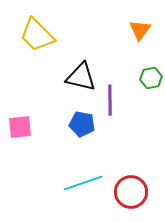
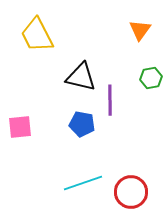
yellow trapezoid: rotated 18 degrees clockwise
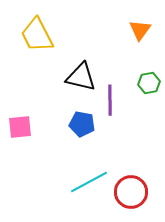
green hexagon: moved 2 px left, 5 px down
cyan line: moved 6 px right, 1 px up; rotated 9 degrees counterclockwise
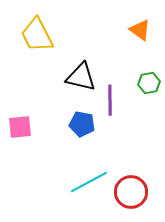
orange triangle: rotated 30 degrees counterclockwise
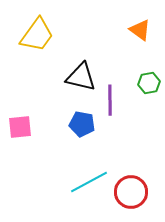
yellow trapezoid: rotated 117 degrees counterclockwise
